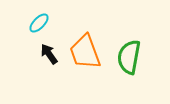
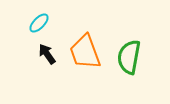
black arrow: moved 2 px left
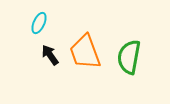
cyan ellipse: rotated 20 degrees counterclockwise
black arrow: moved 3 px right, 1 px down
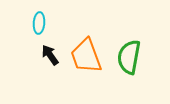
cyan ellipse: rotated 20 degrees counterclockwise
orange trapezoid: moved 1 px right, 4 px down
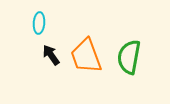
black arrow: moved 1 px right
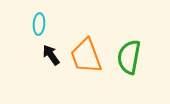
cyan ellipse: moved 1 px down
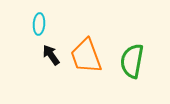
green semicircle: moved 3 px right, 4 px down
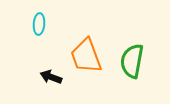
black arrow: moved 22 px down; rotated 35 degrees counterclockwise
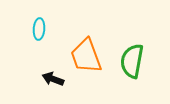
cyan ellipse: moved 5 px down
black arrow: moved 2 px right, 2 px down
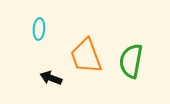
green semicircle: moved 1 px left
black arrow: moved 2 px left, 1 px up
